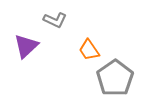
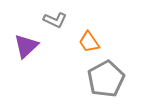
orange trapezoid: moved 8 px up
gray pentagon: moved 9 px left, 1 px down; rotated 6 degrees clockwise
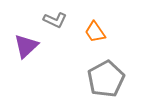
orange trapezoid: moved 6 px right, 10 px up
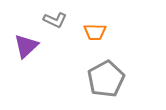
orange trapezoid: rotated 55 degrees counterclockwise
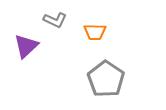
gray pentagon: rotated 9 degrees counterclockwise
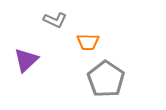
orange trapezoid: moved 7 px left, 10 px down
purple triangle: moved 14 px down
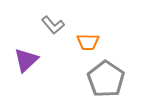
gray L-shape: moved 2 px left, 5 px down; rotated 25 degrees clockwise
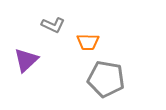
gray L-shape: rotated 25 degrees counterclockwise
gray pentagon: rotated 24 degrees counterclockwise
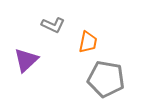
orange trapezoid: rotated 80 degrees counterclockwise
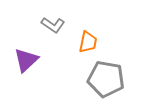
gray L-shape: rotated 10 degrees clockwise
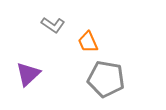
orange trapezoid: rotated 145 degrees clockwise
purple triangle: moved 2 px right, 14 px down
